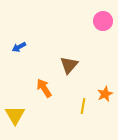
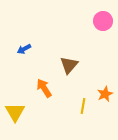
blue arrow: moved 5 px right, 2 px down
yellow triangle: moved 3 px up
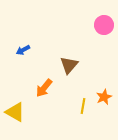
pink circle: moved 1 px right, 4 px down
blue arrow: moved 1 px left, 1 px down
orange arrow: rotated 108 degrees counterclockwise
orange star: moved 1 px left, 3 px down
yellow triangle: rotated 30 degrees counterclockwise
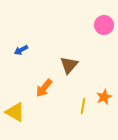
blue arrow: moved 2 px left
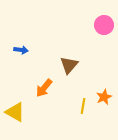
blue arrow: rotated 144 degrees counterclockwise
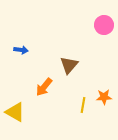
orange arrow: moved 1 px up
orange star: rotated 21 degrees clockwise
yellow line: moved 1 px up
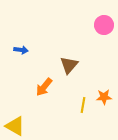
yellow triangle: moved 14 px down
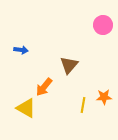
pink circle: moved 1 px left
yellow triangle: moved 11 px right, 18 px up
